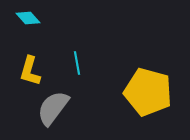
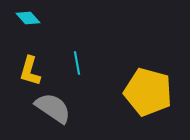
gray semicircle: rotated 87 degrees clockwise
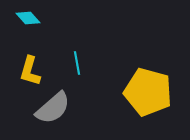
gray semicircle: rotated 105 degrees clockwise
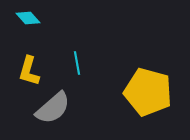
yellow L-shape: moved 1 px left
